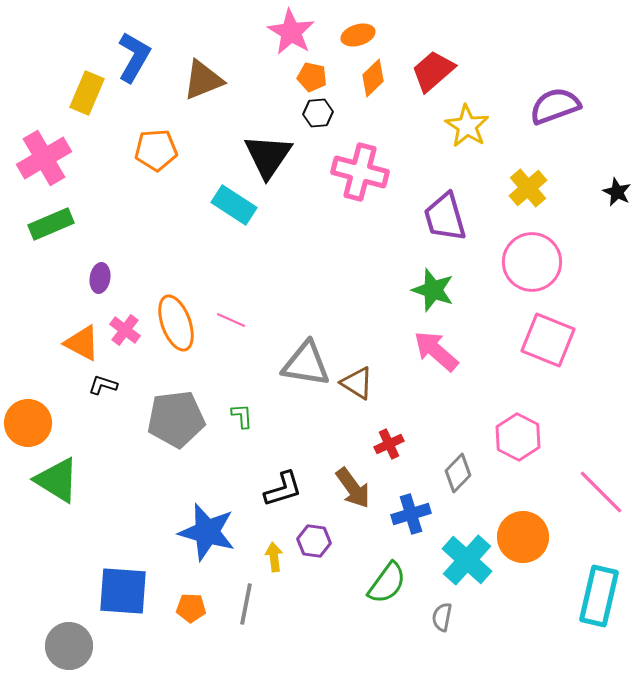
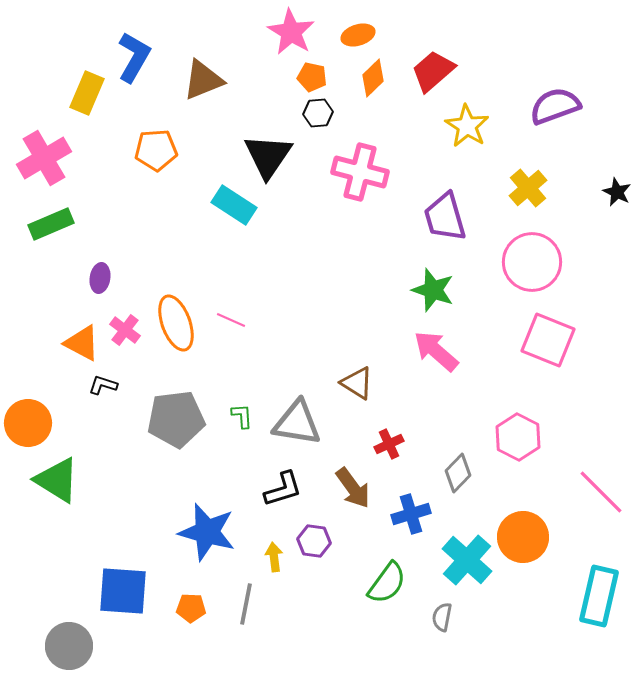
gray triangle at (306, 364): moved 9 px left, 59 px down
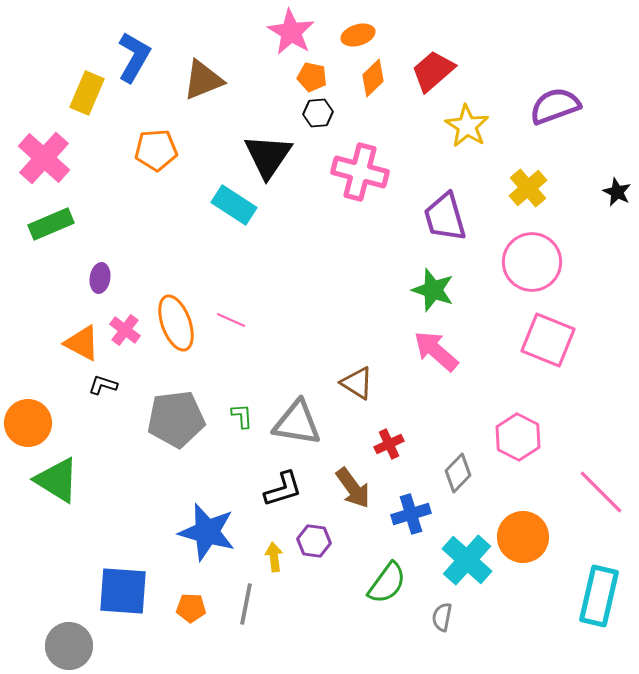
pink cross at (44, 158): rotated 18 degrees counterclockwise
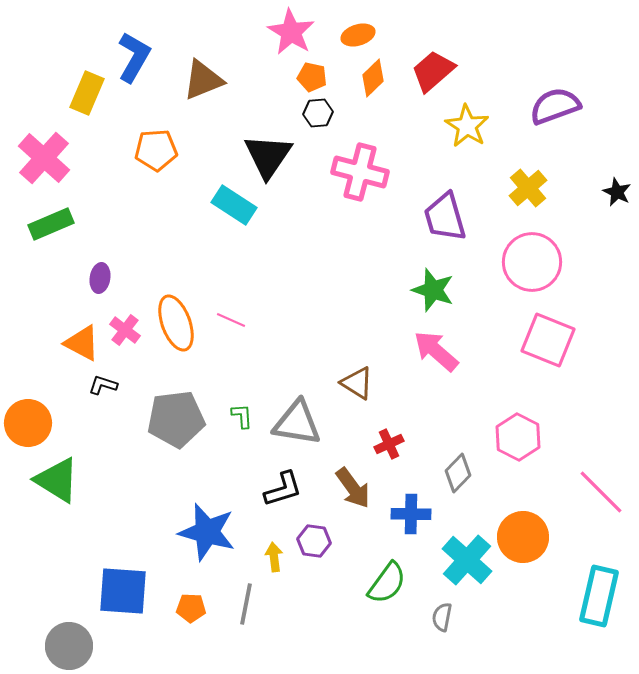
blue cross at (411, 514): rotated 18 degrees clockwise
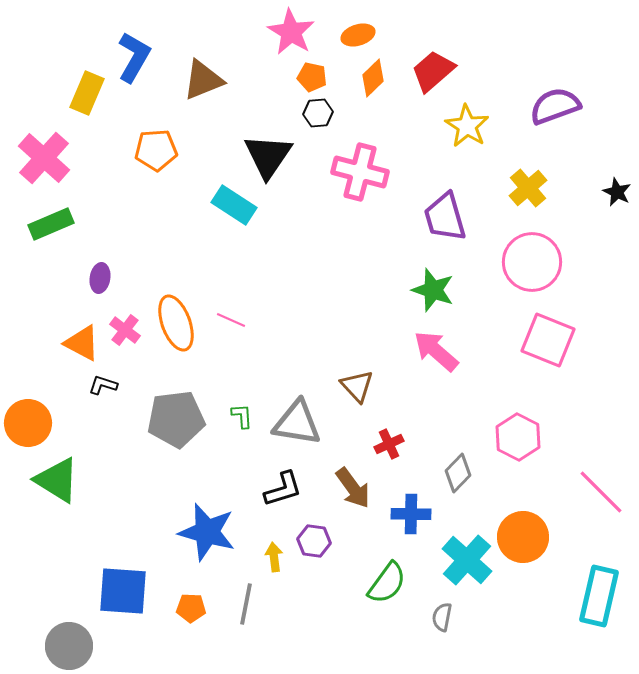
brown triangle at (357, 383): moved 3 px down; rotated 15 degrees clockwise
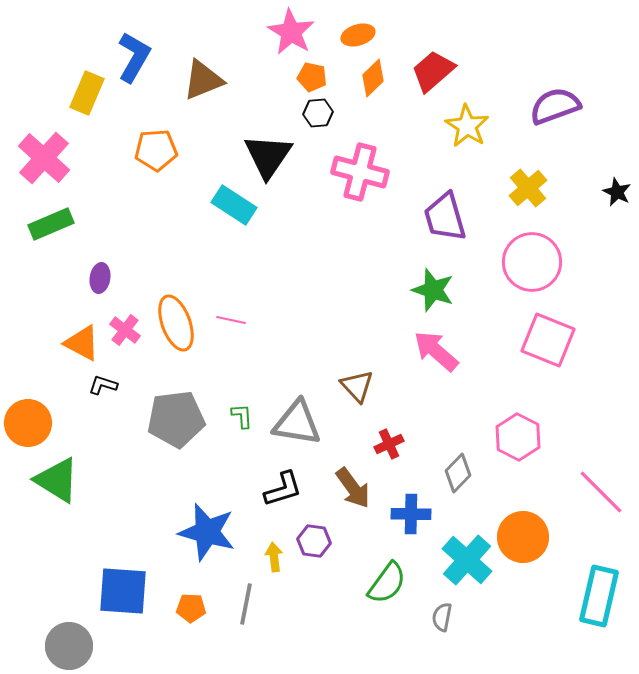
pink line at (231, 320): rotated 12 degrees counterclockwise
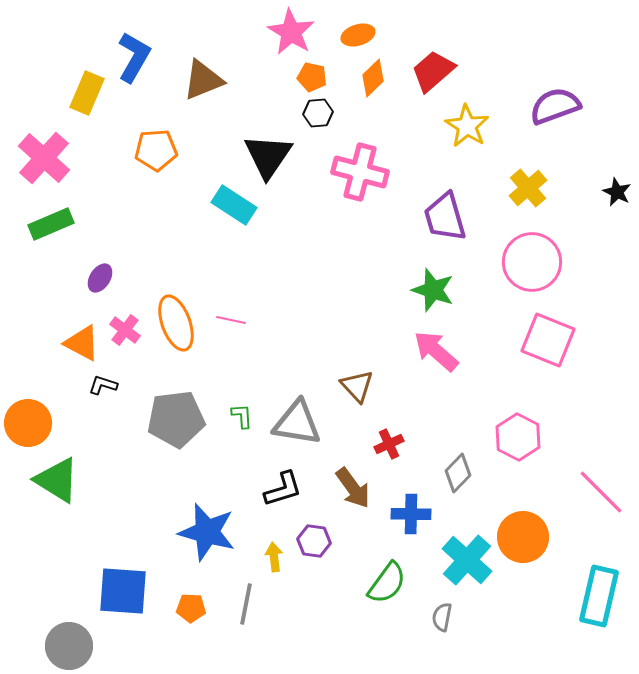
purple ellipse at (100, 278): rotated 24 degrees clockwise
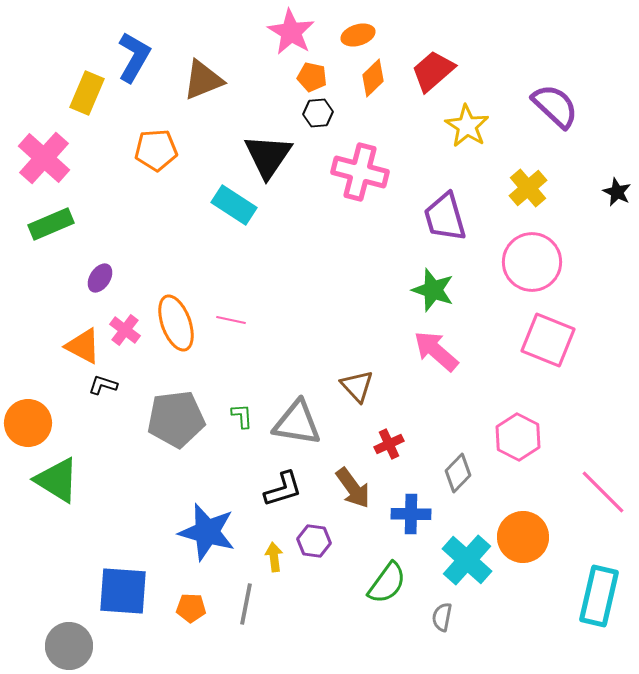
purple semicircle at (555, 106): rotated 63 degrees clockwise
orange triangle at (82, 343): moved 1 px right, 3 px down
pink line at (601, 492): moved 2 px right
